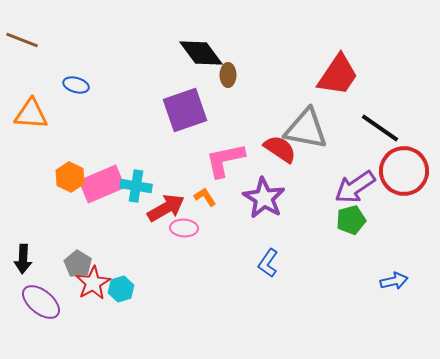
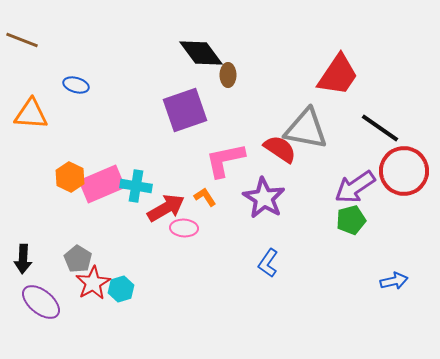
gray pentagon: moved 5 px up
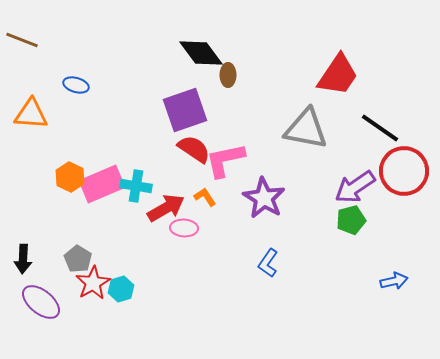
red semicircle: moved 86 px left
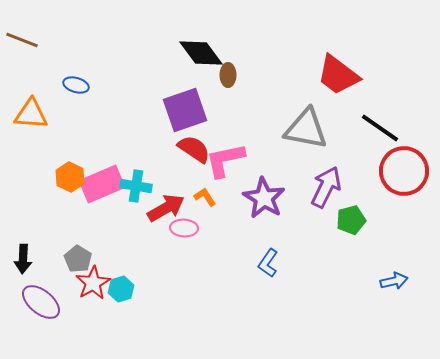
red trapezoid: rotated 93 degrees clockwise
purple arrow: moved 29 px left; rotated 150 degrees clockwise
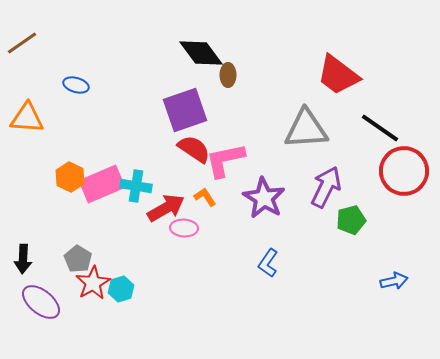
brown line: moved 3 px down; rotated 56 degrees counterclockwise
orange triangle: moved 4 px left, 4 px down
gray triangle: rotated 15 degrees counterclockwise
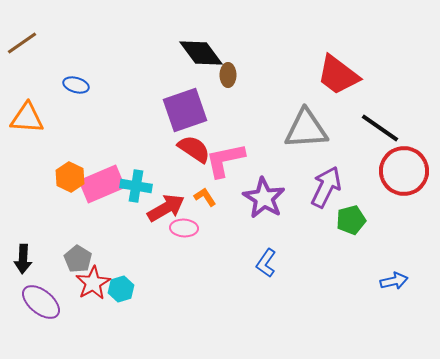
blue L-shape: moved 2 px left
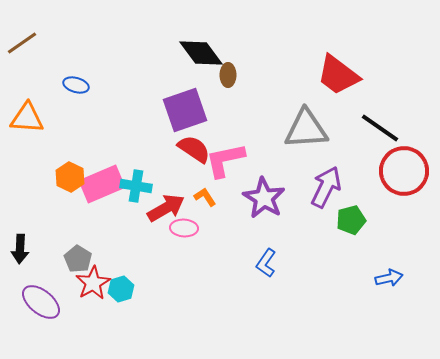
black arrow: moved 3 px left, 10 px up
blue arrow: moved 5 px left, 3 px up
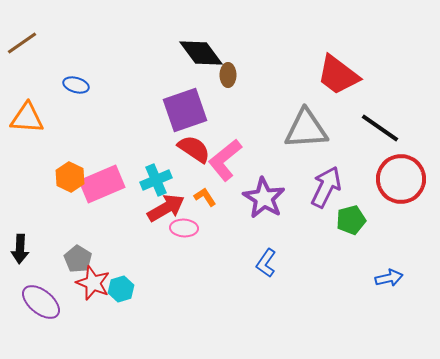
pink L-shape: rotated 27 degrees counterclockwise
red circle: moved 3 px left, 8 px down
cyan cross: moved 20 px right, 6 px up; rotated 32 degrees counterclockwise
red star: rotated 20 degrees counterclockwise
